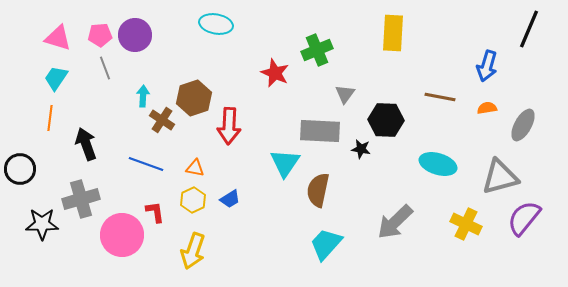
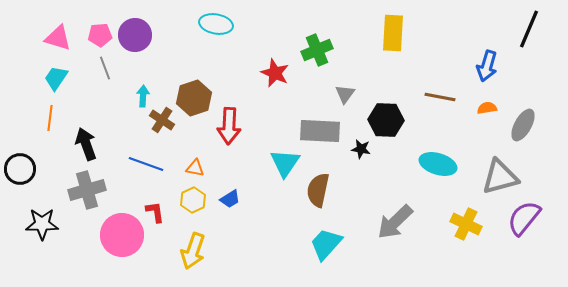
gray cross at (81, 199): moved 6 px right, 9 px up
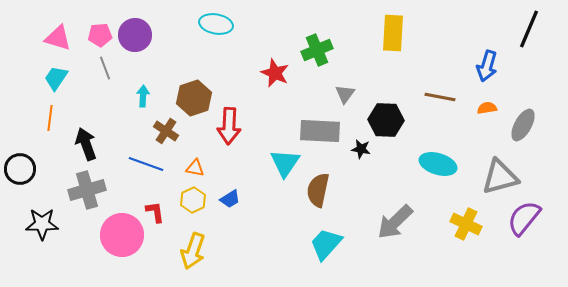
brown cross at (162, 120): moved 4 px right, 11 px down
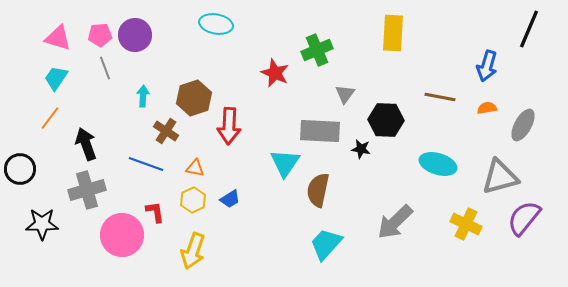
orange line at (50, 118): rotated 30 degrees clockwise
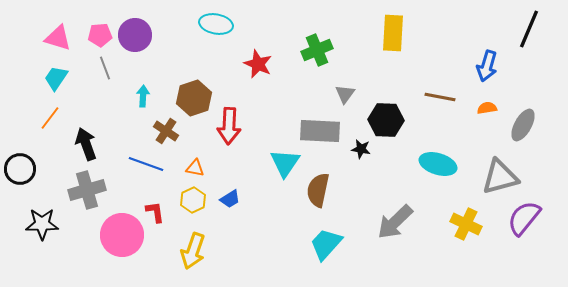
red star at (275, 73): moved 17 px left, 9 px up
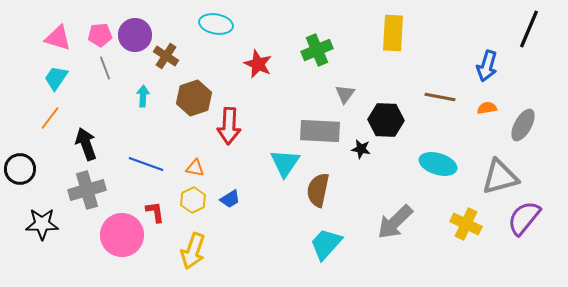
brown cross at (166, 131): moved 75 px up
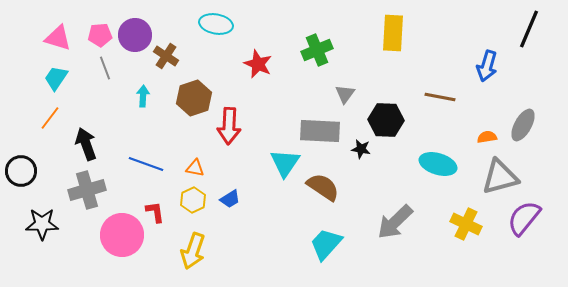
orange semicircle at (487, 108): moved 29 px down
black circle at (20, 169): moved 1 px right, 2 px down
brown semicircle at (318, 190): moved 5 px right, 3 px up; rotated 112 degrees clockwise
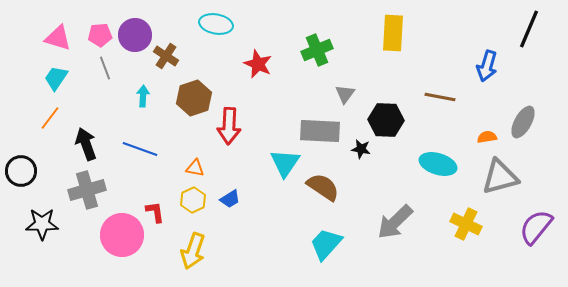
gray ellipse at (523, 125): moved 3 px up
blue line at (146, 164): moved 6 px left, 15 px up
purple semicircle at (524, 218): moved 12 px right, 9 px down
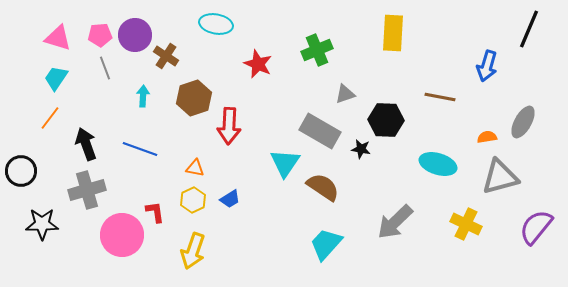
gray triangle at (345, 94): rotated 35 degrees clockwise
gray rectangle at (320, 131): rotated 27 degrees clockwise
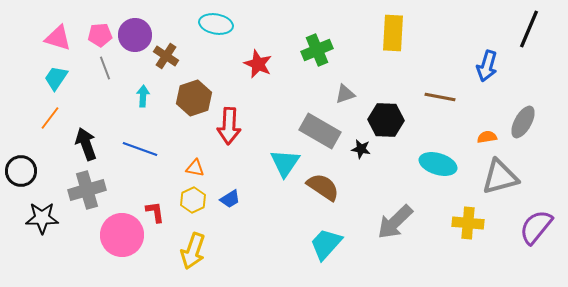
black star at (42, 224): moved 6 px up
yellow cross at (466, 224): moved 2 px right, 1 px up; rotated 20 degrees counterclockwise
